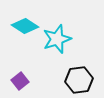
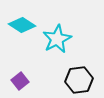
cyan diamond: moved 3 px left, 1 px up
cyan star: rotated 8 degrees counterclockwise
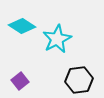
cyan diamond: moved 1 px down
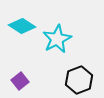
black hexagon: rotated 12 degrees counterclockwise
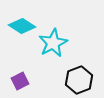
cyan star: moved 4 px left, 4 px down
purple square: rotated 12 degrees clockwise
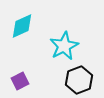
cyan diamond: rotated 56 degrees counterclockwise
cyan star: moved 11 px right, 3 px down
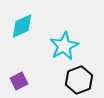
purple square: moved 1 px left
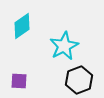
cyan diamond: rotated 12 degrees counterclockwise
purple square: rotated 30 degrees clockwise
